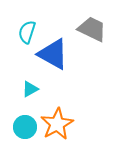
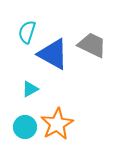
gray trapezoid: moved 16 px down
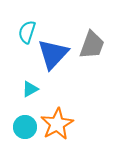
gray trapezoid: rotated 84 degrees clockwise
blue triangle: rotated 44 degrees clockwise
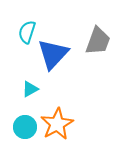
gray trapezoid: moved 6 px right, 4 px up
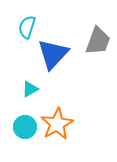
cyan semicircle: moved 5 px up
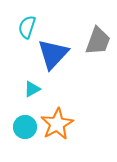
cyan triangle: moved 2 px right
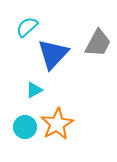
cyan semicircle: rotated 30 degrees clockwise
gray trapezoid: moved 2 px down; rotated 8 degrees clockwise
cyan triangle: moved 2 px right, 1 px down
